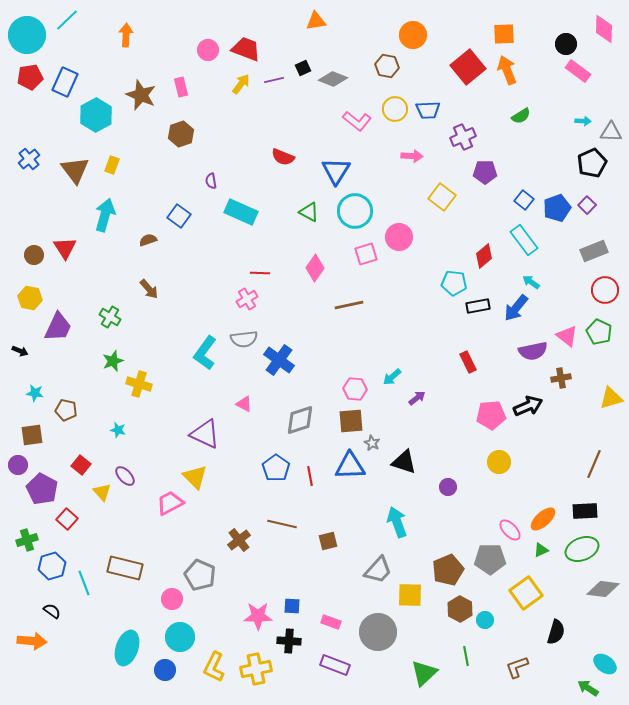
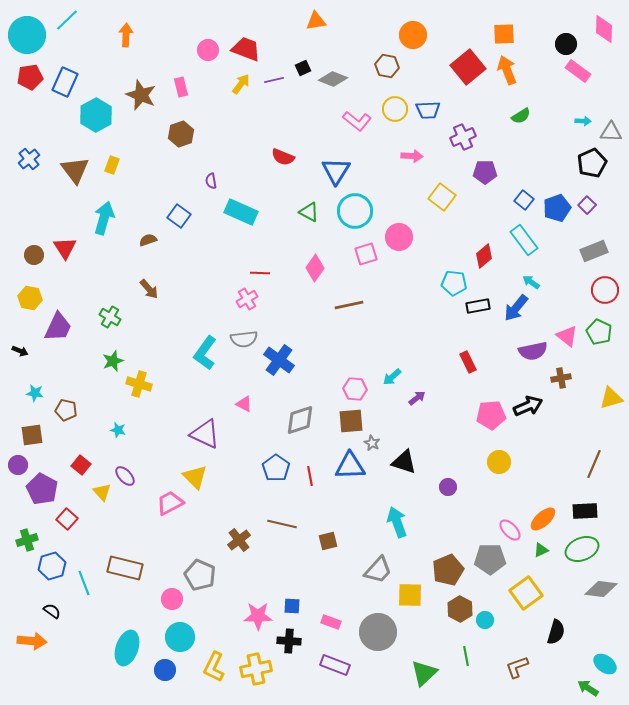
cyan arrow at (105, 215): moved 1 px left, 3 px down
gray diamond at (603, 589): moved 2 px left
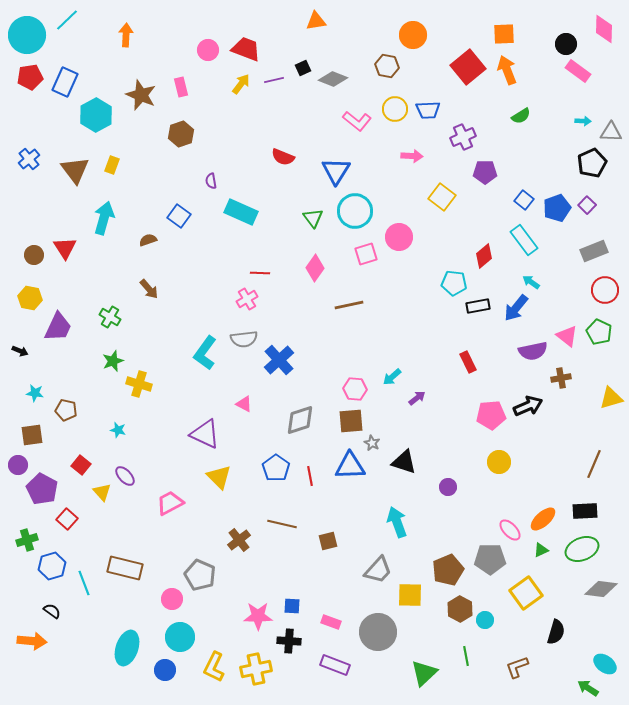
green triangle at (309, 212): moved 4 px right, 6 px down; rotated 25 degrees clockwise
blue cross at (279, 360): rotated 12 degrees clockwise
yellow triangle at (195, 477): moved 24 px right
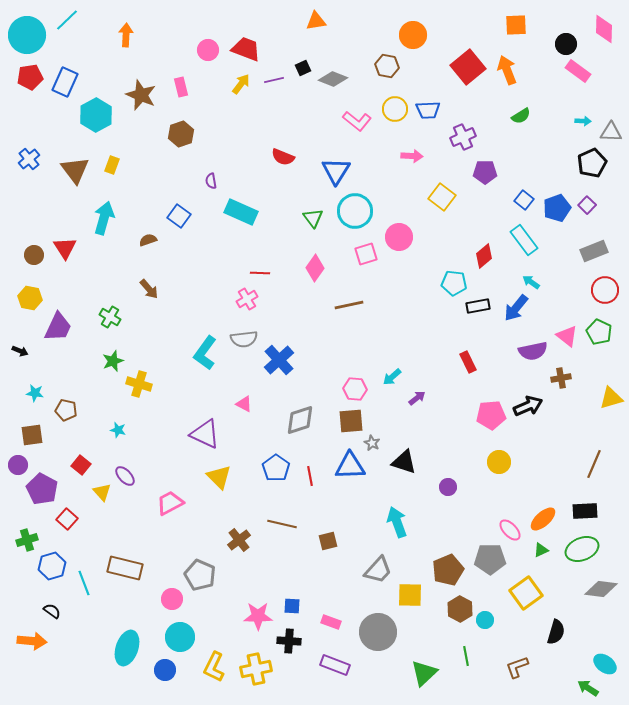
orange square at (504, 34): moved 12 px right, 9 px up
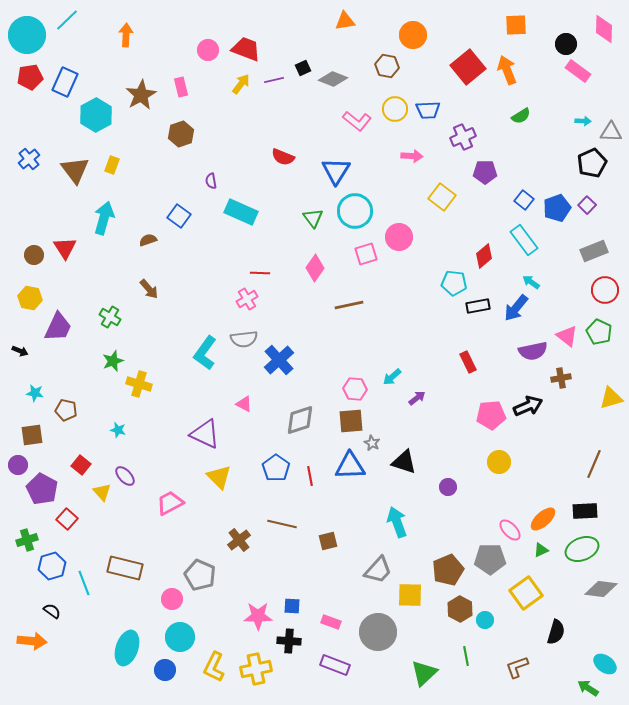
orange triangle at (316, 21): moved 29 px right
brown star at (141, 95): rotated 20 degrees clockwise
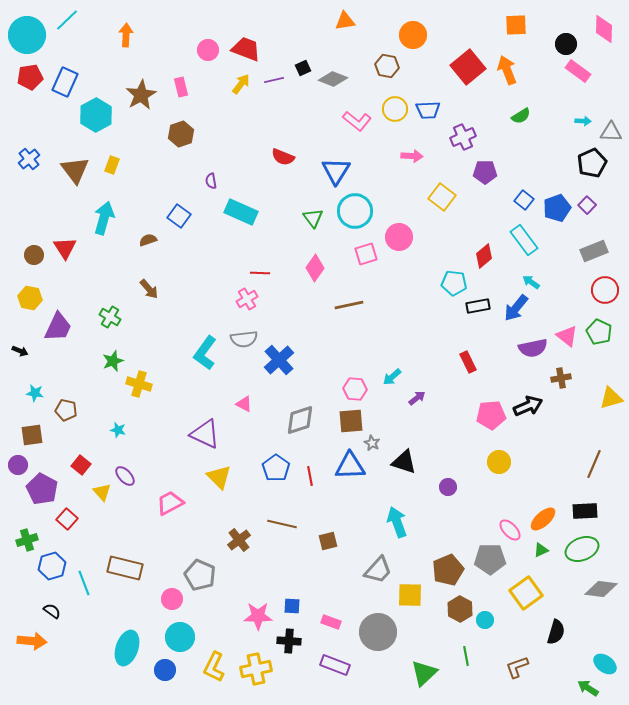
purple semicircle at (533, 351): moved 3 px up
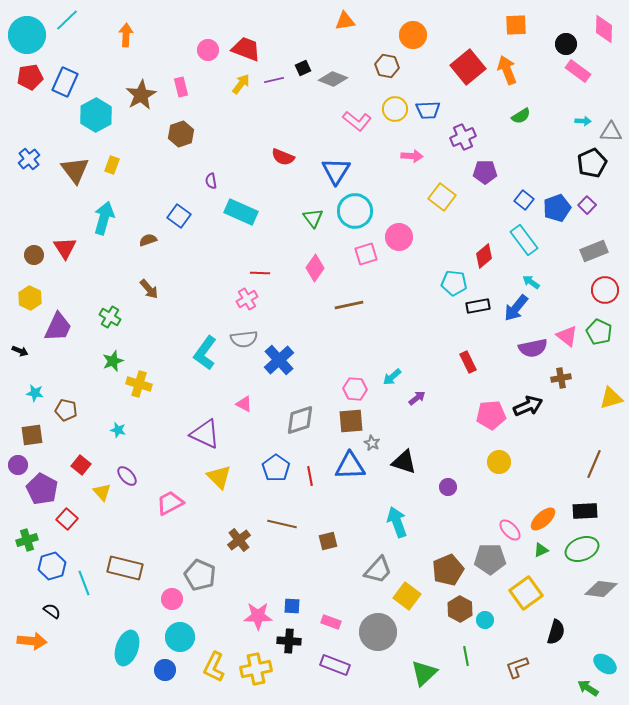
yellow hexagon at (30, 298): rotated 15 degrees clockwise
purple ellipse at (125, 476): moved 2 px right
yellow square at (410, 595): moved 3 px left, 1 px down; rotated 36 degrees clockwise
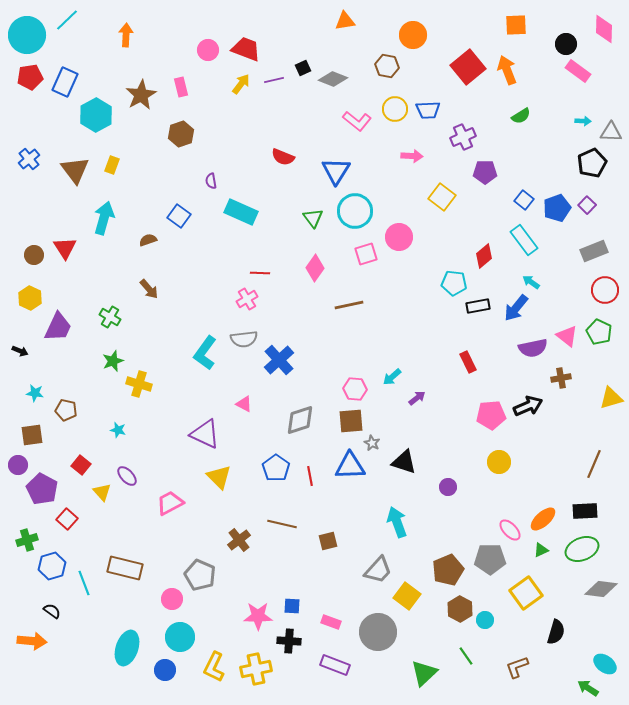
green line at (466, 656): rotated 24 degrees counterclockwise
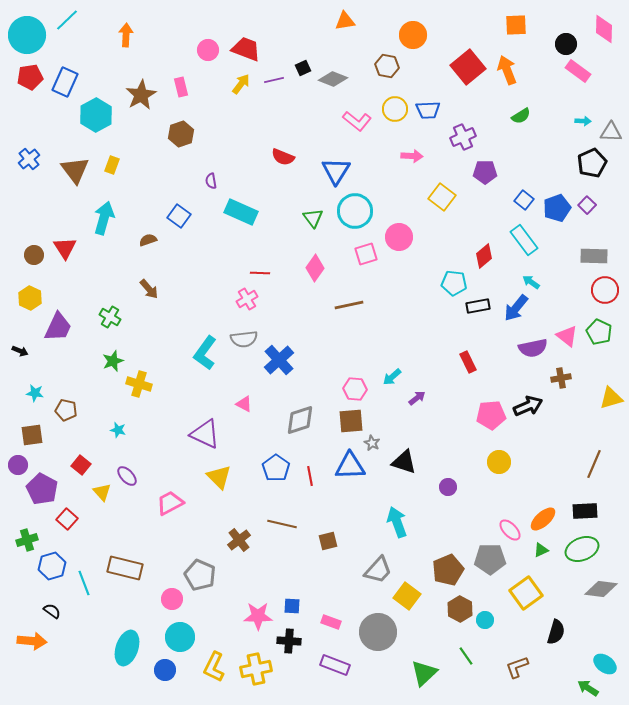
gray rectangle at (594, 251): moved 5 px down; rotated 24 degrees clockwise
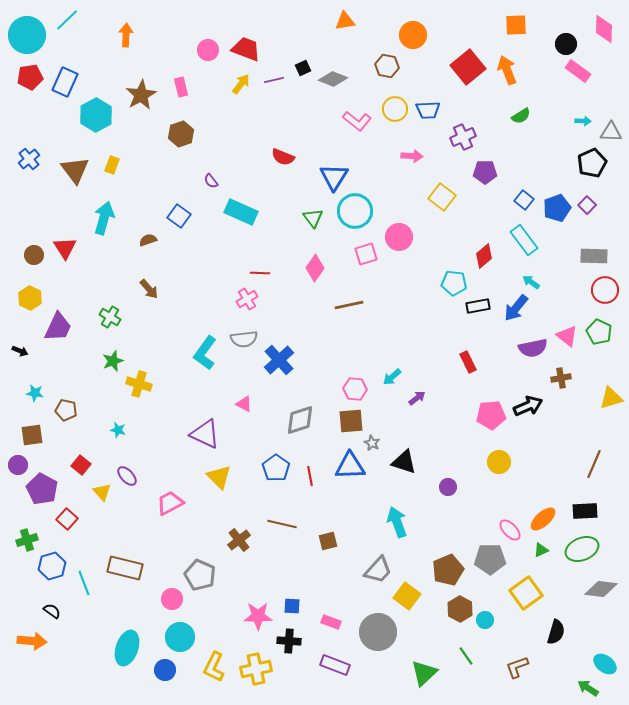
blue triangle at (336, 171): moved 2 px left, 6 px down
purple semicircle at (211, 181): rotated 28 degrees counterclockwise
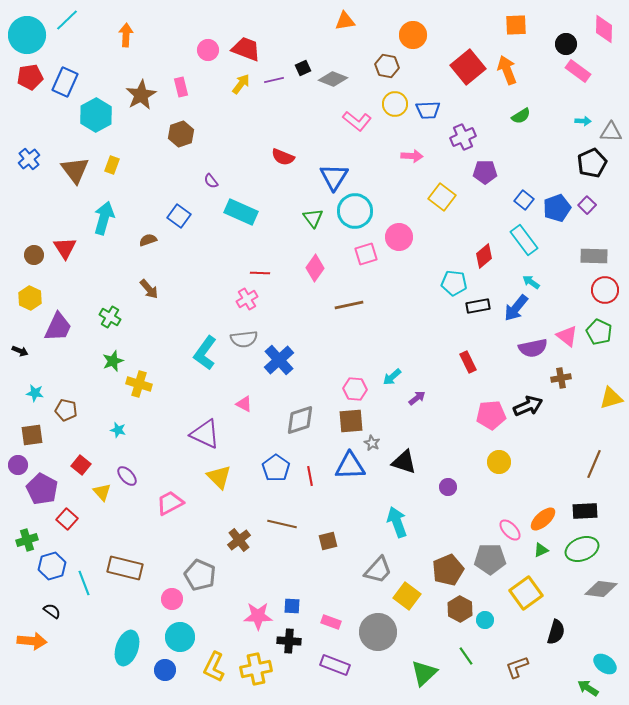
yellow circle at (395, 109): moved 5 px up
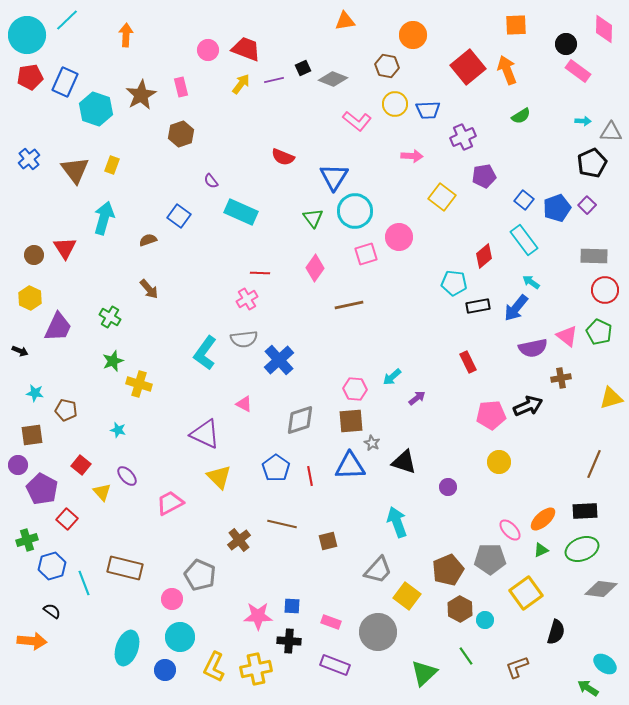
cyan hexagon at (96, 115): moved 6 px up; rotated 12 degrees counterclockwise
purple pentagon at (485, 172): moved 1 px left, 4 px down; rotated 10 degrees counterclockwise
